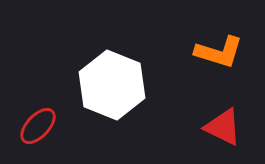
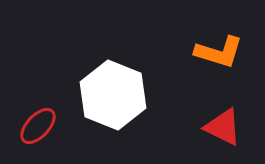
white hexagon: moved 1 px right, 10 px down
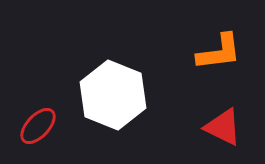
orange L-shape: rotated 24 degrees counterclockwise
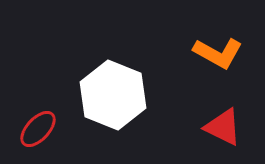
orange L-shape: moved 1 px left, 1 px down; rotated 36 degrees clockwise
red ellipse: moved 3 px down
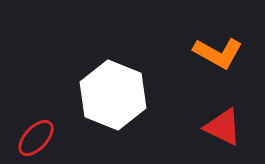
red ellipse: moved 2 px left, 9 px down
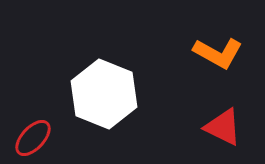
white hexagon: moved 9 px left, 1 px up
red ellipse: moved 3 px left
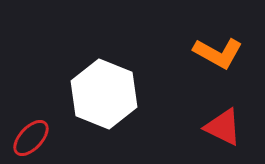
red ellipse: moved 2 px left
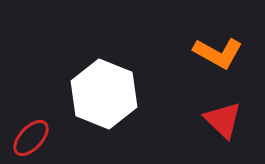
red triangle: moved 7 px up; rotated 18 degrees clockwise
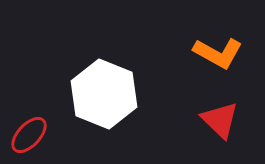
red triangle: moved 3 px left
red ellipse: moved 2 px left, 3 px up
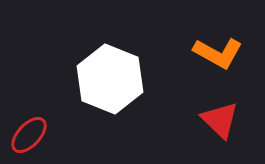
white hexagon: moved 6 px right, 15 px up
